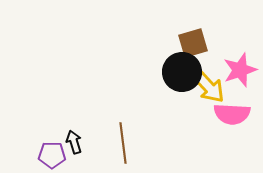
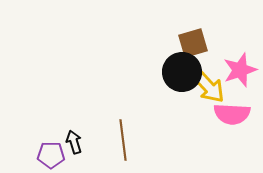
brown line: moved 3 px up
purple pentagon: moved 1 px left
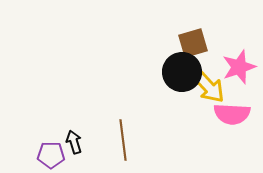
pink star: moved 1 px left, 3 px up
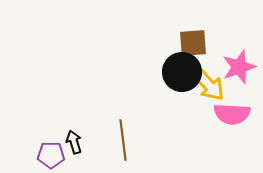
brown square: rotated 12 degrees clockwise
yellow arrow: moved 2 px up
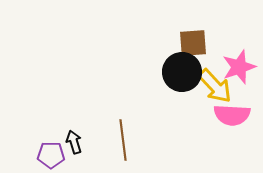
yellow arrow: moved 7 px right, 2 px down
pink semicircle: moved 1 px down
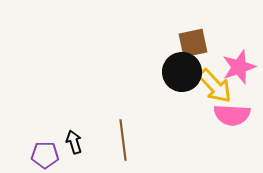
brown square: rotated 8 degrees counterclockwise
purple pentagon: moved 6 px left
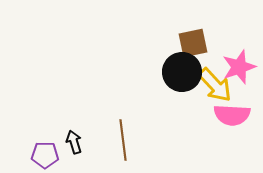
yellow arrow: moved 1 px up
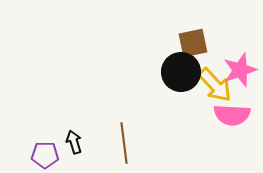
pink star: moved 1 px right, 3 px down
black circle: moved 1 px left
brown line: moved 1 px right, 3 px down
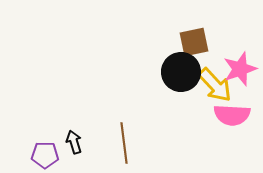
brown square: moved 1 px right, 1 px up
pink star: moved 1 px up
